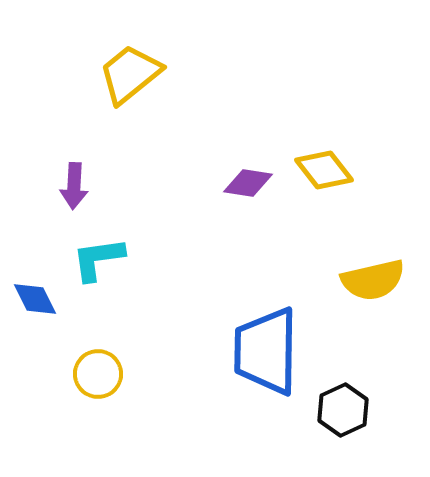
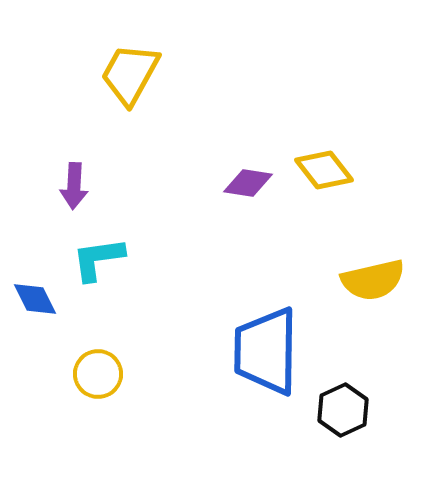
yellow trapezoid: rotated 22 degrees counterclockwise
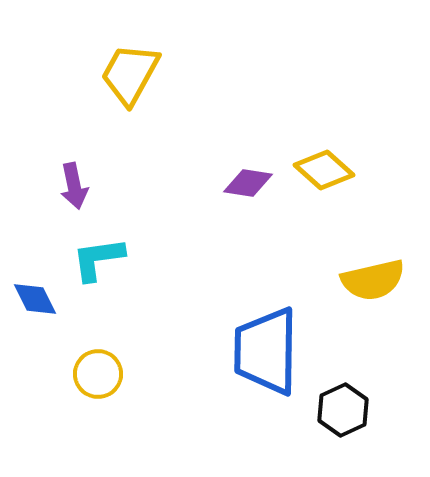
yellow diamond: rotated 10 degrees counterclockwise
purple arrow: rotated 15 degrees counterclockwise
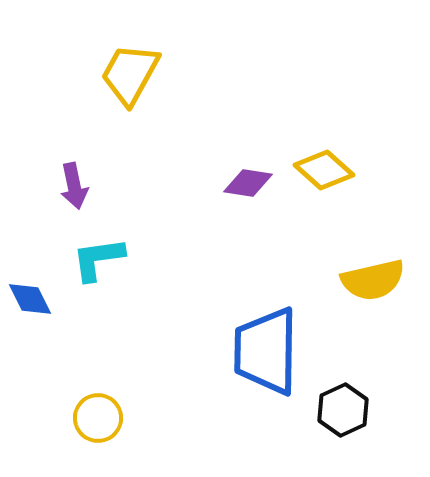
blue diamond: moved 5 px left
yellow circle: moved 44 px down
